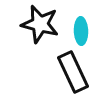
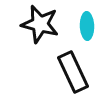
cyan ellipse: moved 6 px right, 5 px up
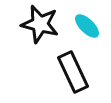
cyan ellipse: rotated 44 degrees counterclockwise
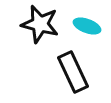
cyan ellipse: rotated 24 degrees counterclockwise
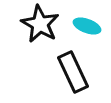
black star: rotated 15 degrees clockwise
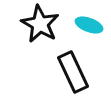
cyan ellipse: moved 2 px right, 1 px up
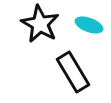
black rectangle: rotated 6 degrees counterclockwise
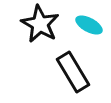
cyan ellipse: rotated 8 degrees clockwise
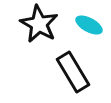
black star: moved 1 px left
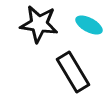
black star: rotated 21 degrees counterclockwise
